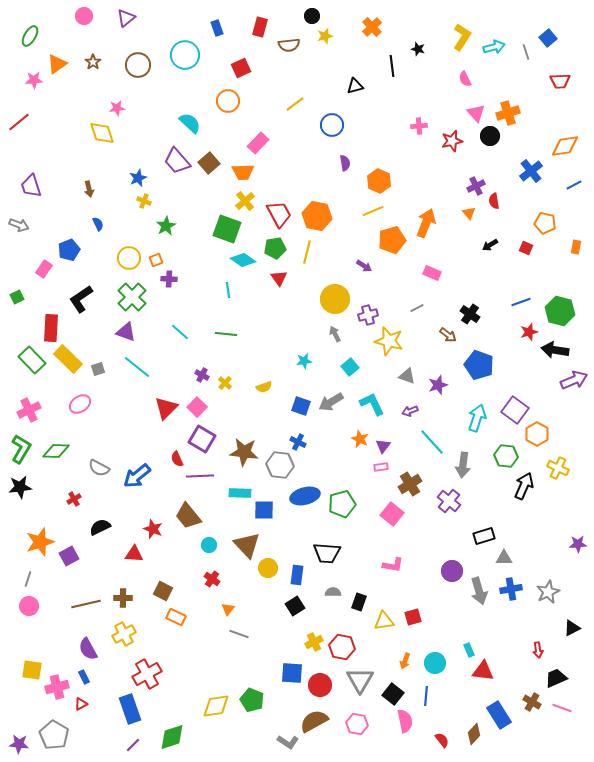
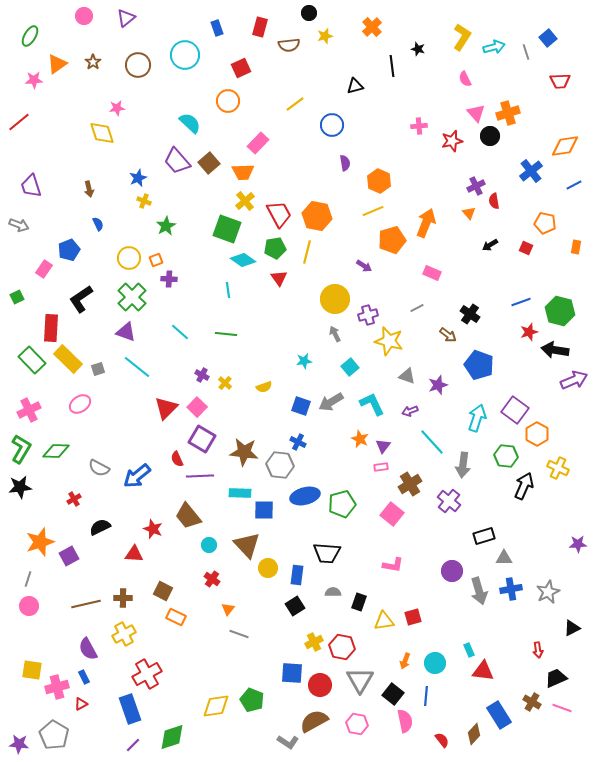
black circle at (312, 16): moved 3 px left, 3 px up
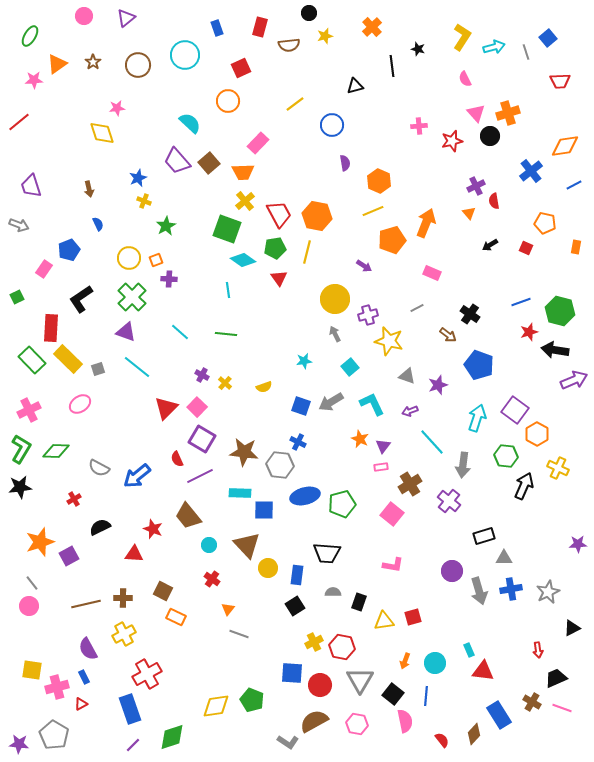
purple line at (200, 476): rotated 24 degrees counterclockwise
gray line at (28, 579): moved 4 px right, 4 px down; rotated 56 degrees counterclockwise
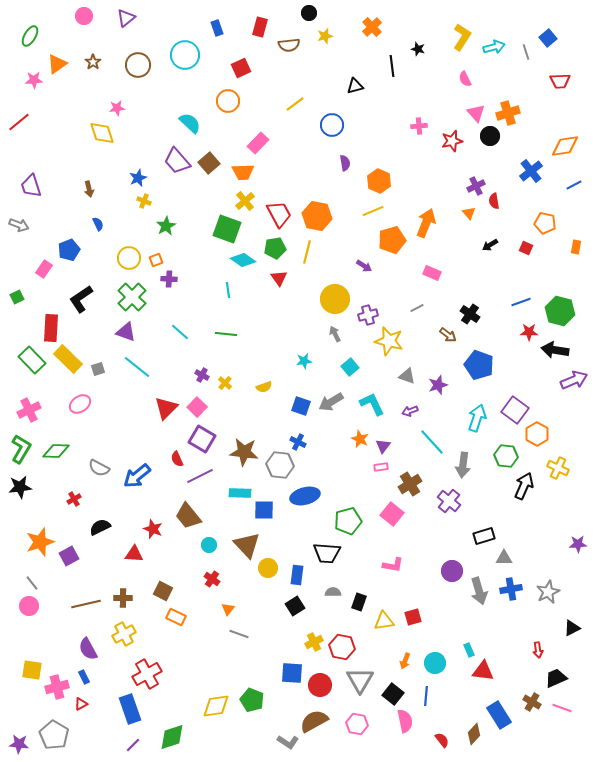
red star at (529, 332): rotated 18 degrees clockwise
green pentagon at (342, 504): moved 6 px right, 17 px down
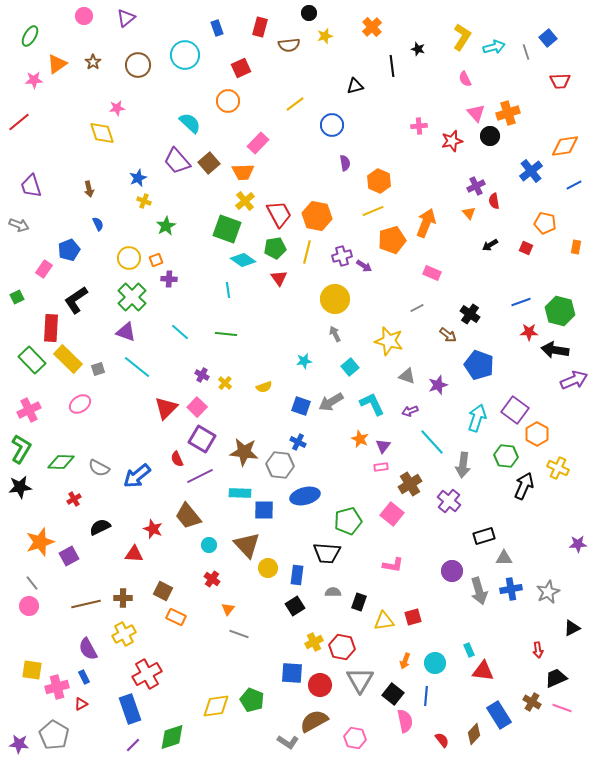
black L-shape at (81, 299): moved 5 px left, 1 px down
purple cross at (368, 315): moved 26 px left, 59 px up
green diamond at (56, 451): moved 5 px right, 11 px down
pink hexagon at (357, 724): moved 2 px left, 14 px down
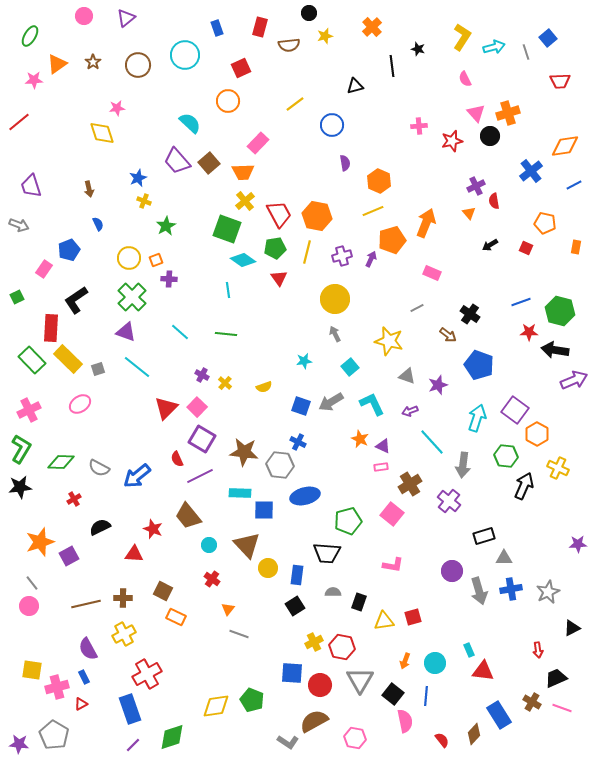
purple arrow at (364, 266): moved 7 px right, 7 px up; rotated 98 degrees counterclockwise
purple triangle at (383, 446): rotated 42 degrees counterclockwise
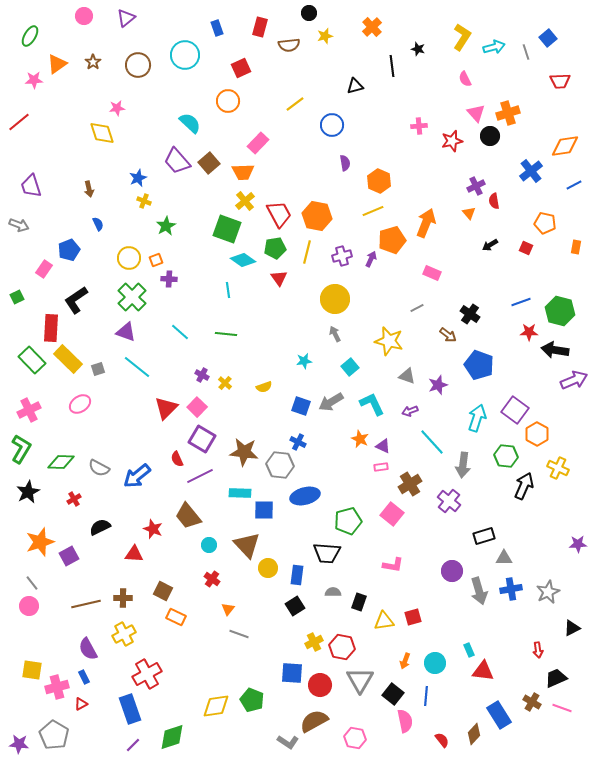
black star at (20, 487): moved 8 px right, 5 px down; rotated 20 degrees counterclockwise
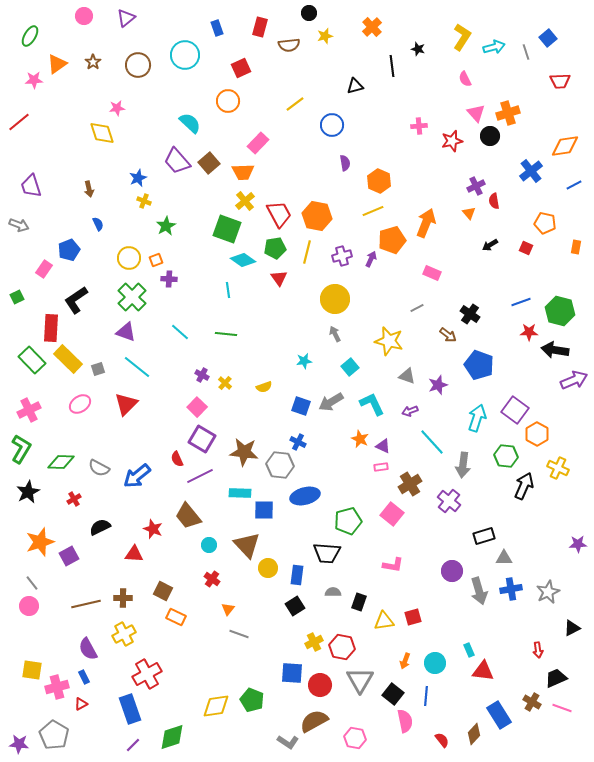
red triangle at (166, 408): moved 40 px left, 4 px up
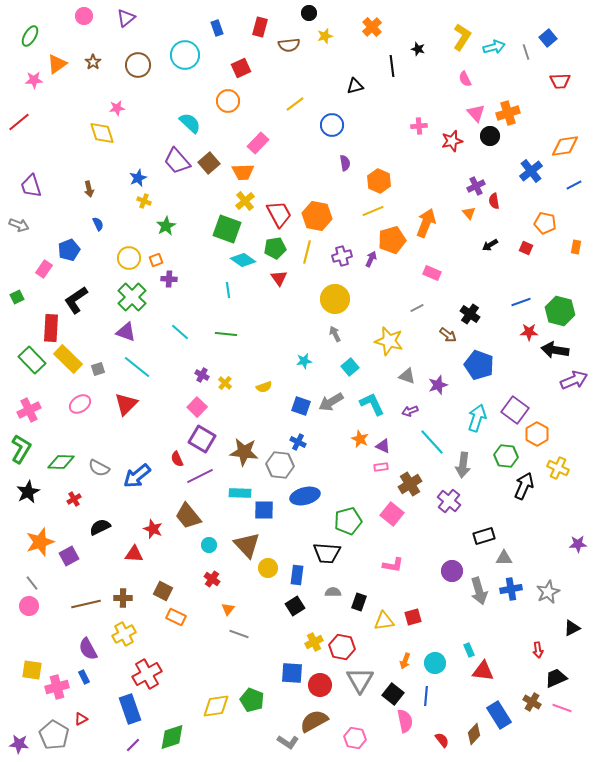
red triangle at (81, 704): moved 15 px down
